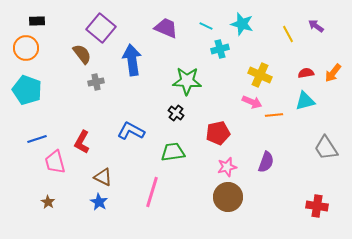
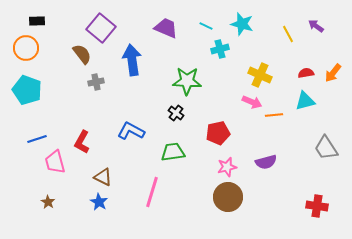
purple semicircle: rotated 55 degrees clockwise
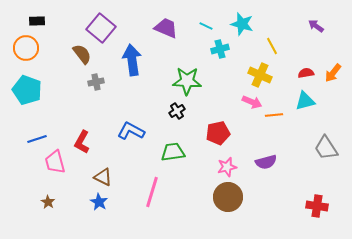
yellow line: moved 16 px left, 12 px down
black cross: moved 1 px right, 2 px up; rotated 21 degrees clockwise
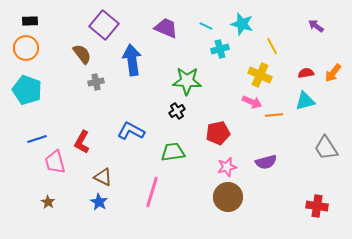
black rectangle: moved 7 px left
purple square: moved 3 px right, 3 px up
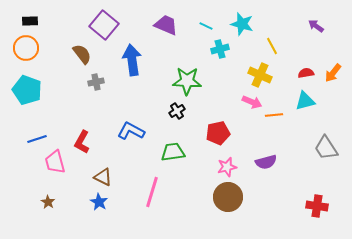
purple trapezoid: moved 3 px up
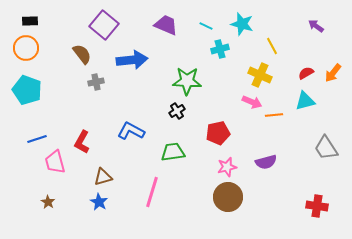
blue arrow: rotated 92 degrees clockwise
red semicircle: rotated 21 degrees counterclockwise
brown triangle: rotated 42 degrees counterclockwise
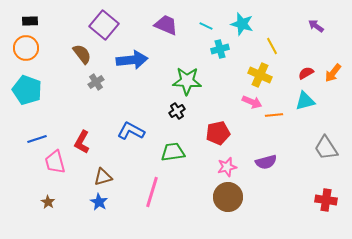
gray cross: rotated 21 degrees counterclockwise
red cross: moved 9 px right, 6 px up
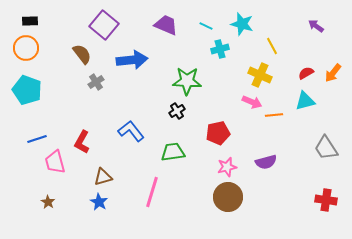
blue L-shape: rotated 24 degrees clockwise
